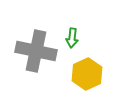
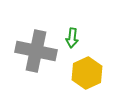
yellow hexagon: moved 1 px up
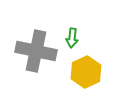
yellow hexagon: moved 1 px left, 1 px up
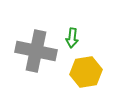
yellow hexagon: rotated 16 degrees clockwise
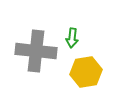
gray cross: rotated 6 degrees counterclockwise
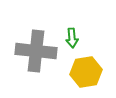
green arrow: rotated 12 degrees counterclockwise
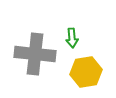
gray cross: moved 1 px left, 3 px down
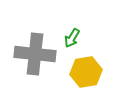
green arrow: rotated 36 degrees clockwise
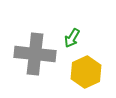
yellow hexagon: rotated 16 degrees counterclockwise
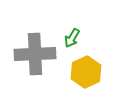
gray cross: rotated 9 degrees counterclockwise
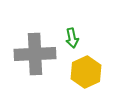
green arrow: rotated 42 degrees counterclockwise
